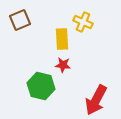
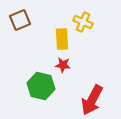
red arrow: moved 4 px left
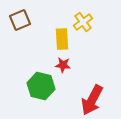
yellow cross: rotated 30 degrees clockwise
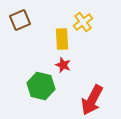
red star: rotated 14 degrees clockwise
